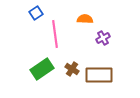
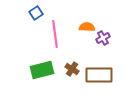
orange semicircle: moved 2 px right, 8 px down
green rectangle: moved 1 px down; rotated 20 degrees clockwise
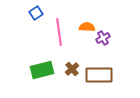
pink line: moved 4 px right, 2 px up
brown cross: rotated 16 degrees clockwise
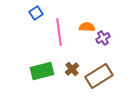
green rectangle: moved 1 px down
brown rectangle: moved 1 px down; rotated 32 degrees counterclockwise
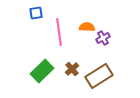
blue square: rotated 24 degrees clockwise
green rectangle: rotated 30 degrees counterclockwise
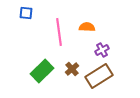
blue square: moved 10 px left; rotated 16 degrees clockwise
purple cross: moved 1 px left, 12 px down
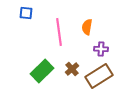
orange semicircle: rotated 84 degrees counterclockwise
purple cross: moved 1 px left, 1 px up; rotated 32 degrees clockwise
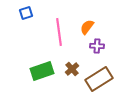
blue square: rotated 24 degrees counterclockwise
orange semicircle: rotated 28 degrees clockwise
purple cross: moved 4 px left, 3 px up
green rectangle: rotated 25 degrees clockwise
brown rectangle: moved 3 px down
